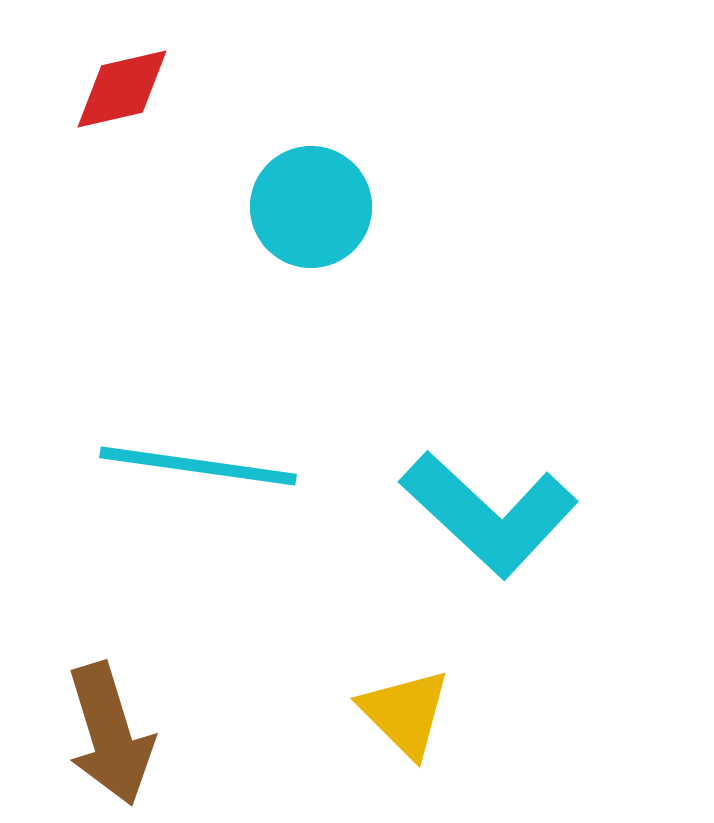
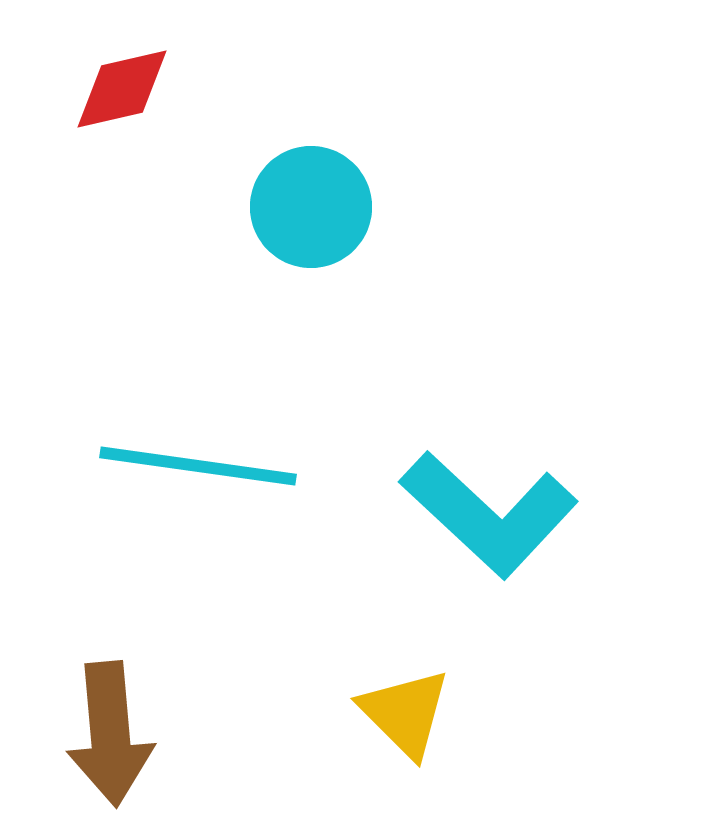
brown arrow: rotated 12 degrees clockwise
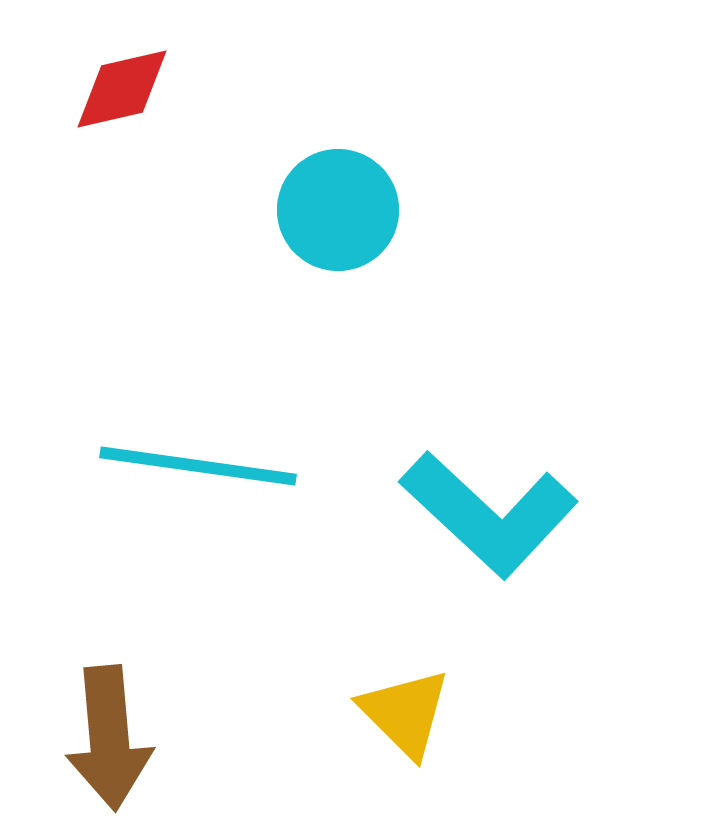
cyan circle: moved 27 px right, 3 px down
brown arrow: moved 1 px left, 4 px down
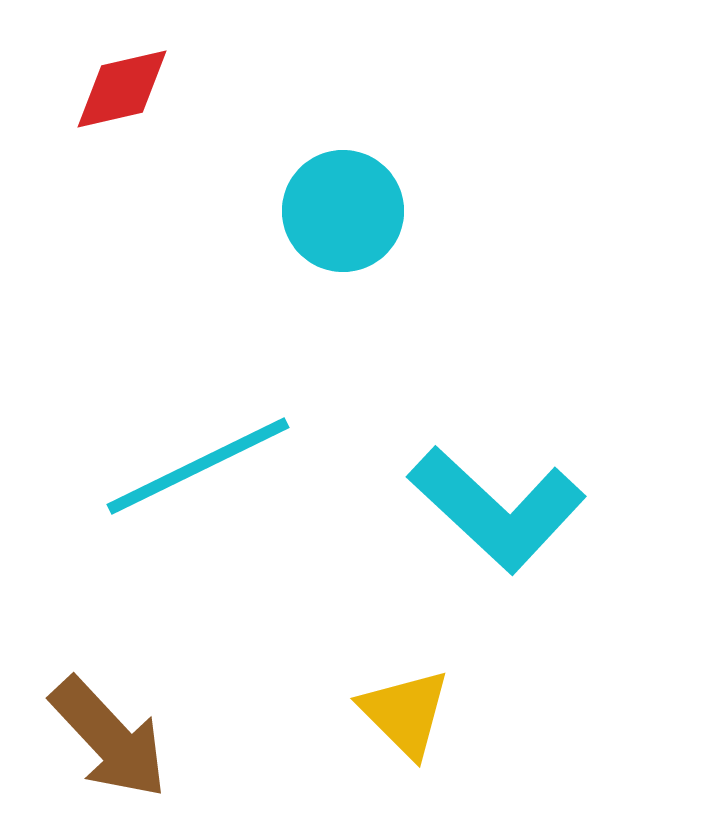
cyan circle: moved 5 px right, 1 px down
cyan line: rotated 34 degrees counterclockwise
cyan L-shape: moved 8 px right, 5 px up
brown arrow: rotated 38 degrees counterclockwise
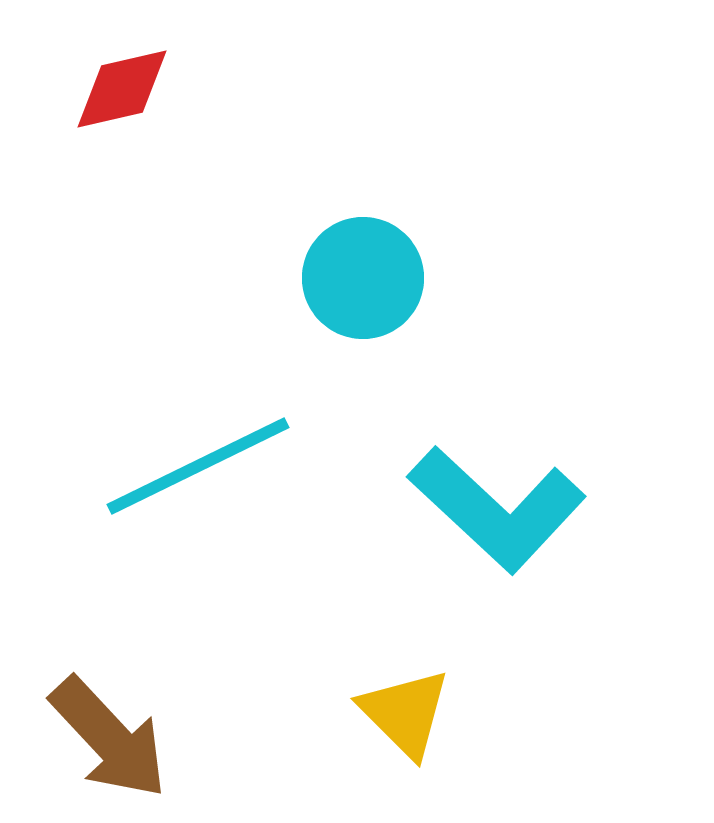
cyan circle: moved 20 px right, 67 px down
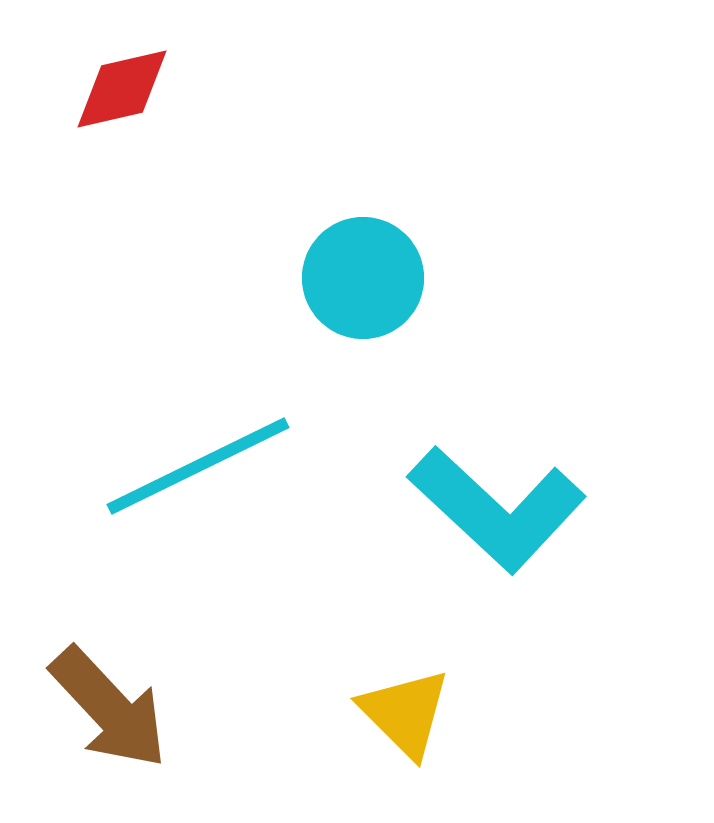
brown arrow: moved 30 px up
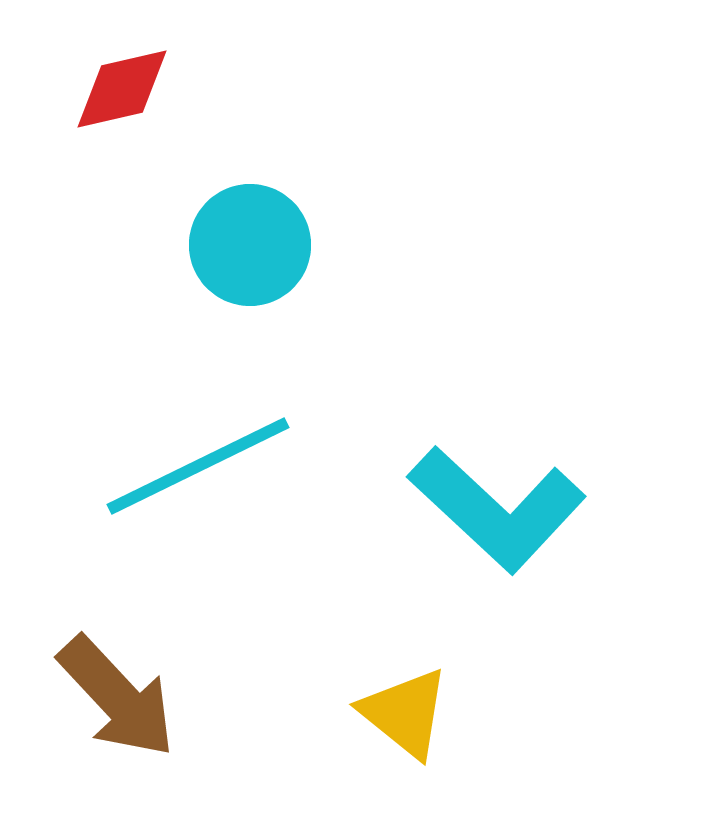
cyan circle: moved 113 px left, 33 px up
brown arrow: moved 8 px right, 11 px up
yellow triangle: rotated 6 degrees counterclockwise
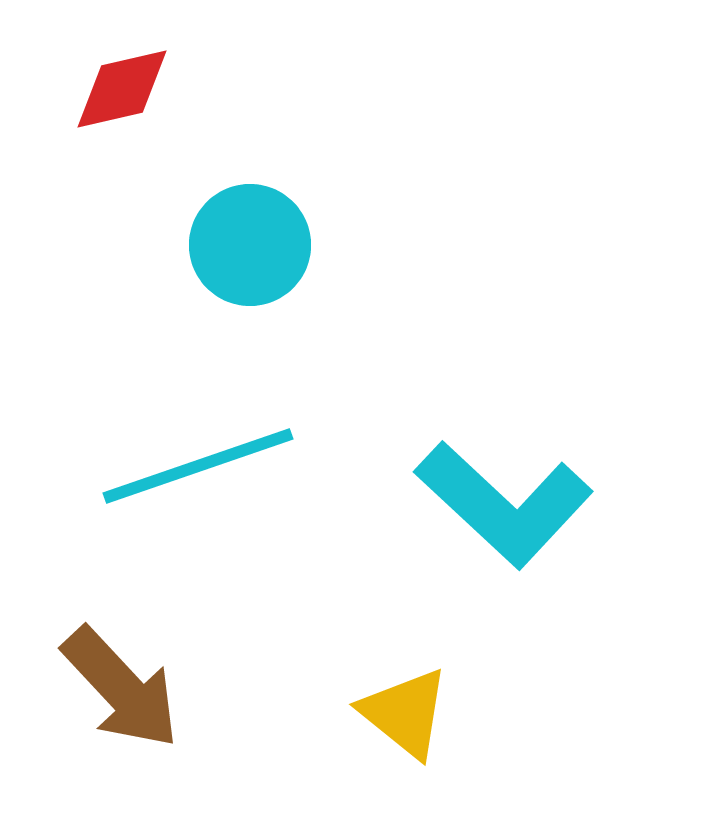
cyan line: rotated 7 degrees clockwise
cyan L-shape: moved 7 px right, 5 px up
brown arrow: moved 4 px right, 9 px up
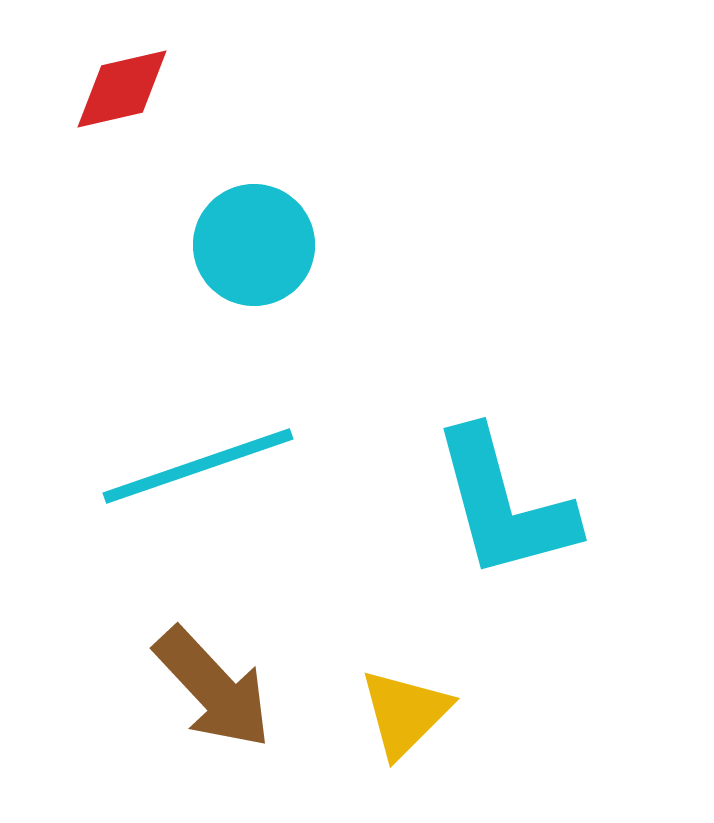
cyan circle: moved 4 px right
cyan L-shape: rotated 32 degrees clockwise
brown arrow: moved 92 px right
yellow triangle: rotated 36 degrees clockwise
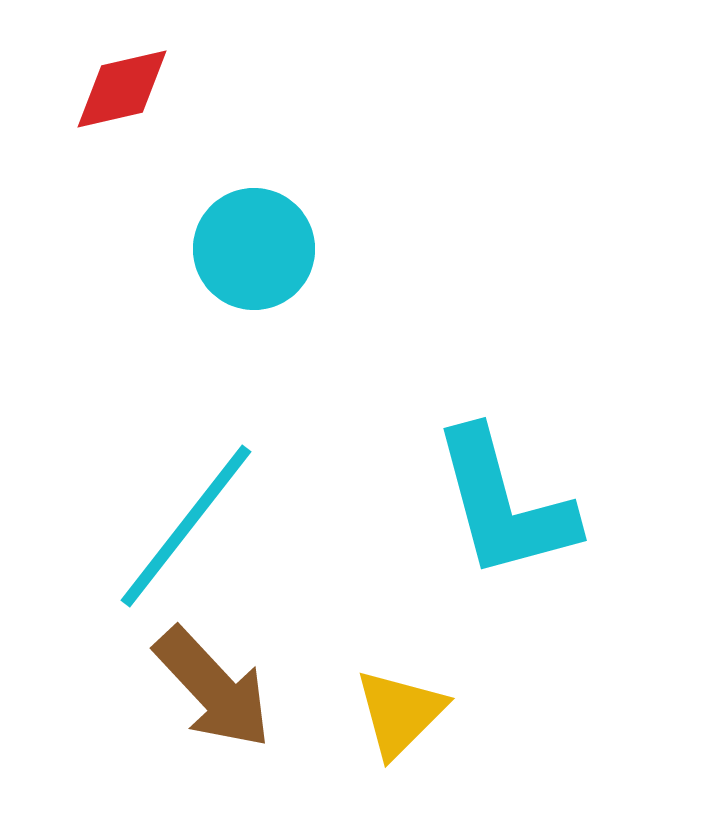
cyan circle: moved 4 px down
cyan line: moved 12 px left, 60 px down; rotated 33 degrees counterclockwise
yellow triangle: moved 5 px left
